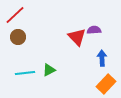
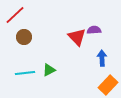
brown circle: moved 6 px right
orange rectangle: moved 2 px right, 1 px down
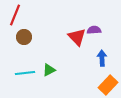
red line: rotated 25 degrees counterclockwise
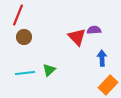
red line: moved 3 px right
green triangle: rotated 16 degrees counterclockwise
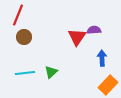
red triangle: rotated 18 degrees clockwise
green triangle: moved 2 px right, 2 px down
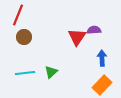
orange rectangle: moved 6 px left
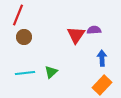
red triangle: moved 1 px left, 2 px up
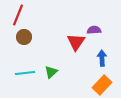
red triangle: moved 7 px down
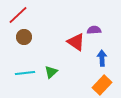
red line: rotated 25 degrees clockwise
red triangle: rotated 30 degrees counterclockwise
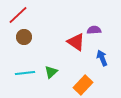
blue arrow: rotated 21 degrees counterclockwise
orange rectangle: moved 19 px left
